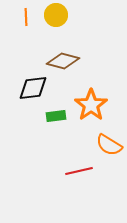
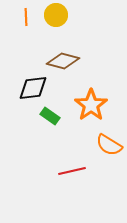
green rectangle: moved 6 px left; rotated 42 degrees clockwise
red line: moved 7 px left
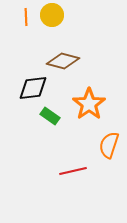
yellow circle: moved 4 px left
orange star: moved 2 px left, 1 px up
orange semicircle: rotated 76 degrees clockwise
red line: moved 1 px right
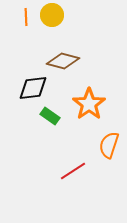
red line: rotated 20 degrees counterclockwise
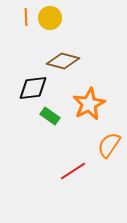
yellow circle: moved 2 px left, 3 px down
orange star: rotated 8 degrees clockwise
orange semicircle: rotated 16 degrees clockwise
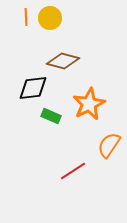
green rectangle: moved 1 px right; rotated 12 degrees counterclockwise
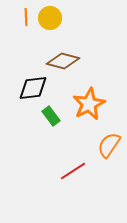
green rectangle: rotated 30 degrees clockwise
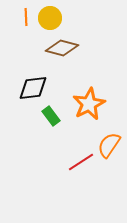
brown diamond: moved 1 px left, 13 px up
red line: moved 8 px right, 9 px up
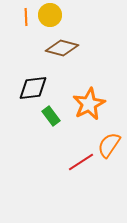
yellow circle: moved 3 px up
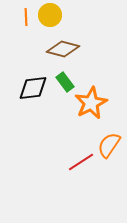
brown diamond: moved 1 px right, 1 px down
orange star: moved 2 px right, 1 px up
green rectangle: moved 14 px right, 34 px up
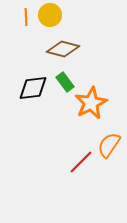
red line: rotated 12 degrees counterclockwise
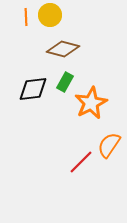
green rectangle: rotated 66 degrees clockwise
black diamond: moved 1 px down
